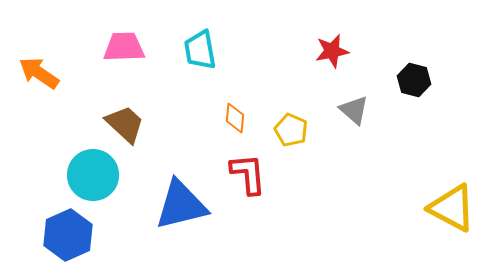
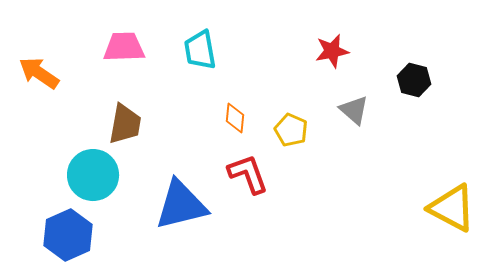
brown trapezoid: rotated 57 degrees clockwise
red L-shape: rotated 15 degrees counterclockwise
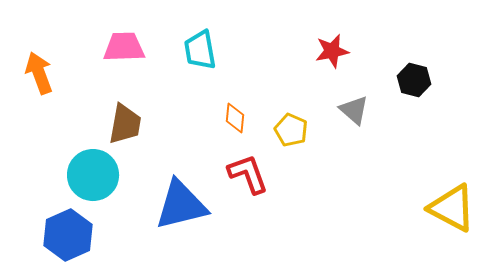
orange arrow: rotated 36 degrees clockwise
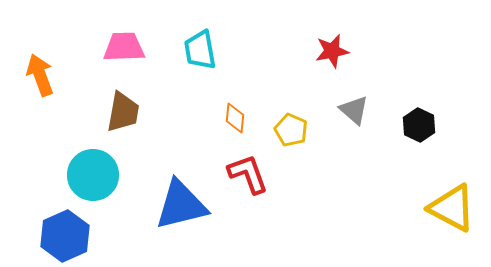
orange arrow: moved 1 px right, 2 px down
black hexagon: moved 5 px right, 45 px down; rotated 12 degrees clockwise
brown trapezoid: moved 2 px left, 12 px up
blue hexagon: moved 3 px left, 1 px down
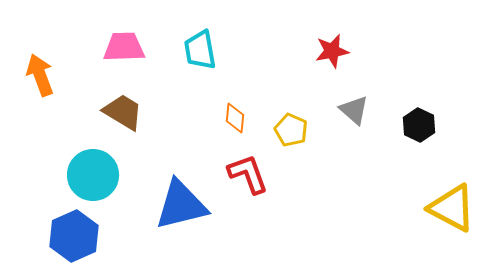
brown trapezoid: rotated 69 degrees counterclockwise
blue hexagon: moved 9 px right
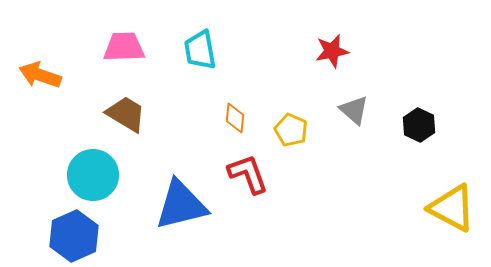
orange arrow: rotated 51 degrees counterclockwise
brown trapezoid: moved 3 px right, 2 px down
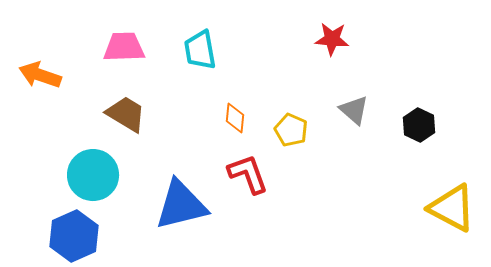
red star: moved 12 px up; rotated 16 degrees clockwise
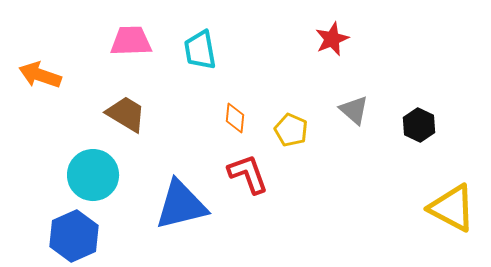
red star: rotated 28 degrees counterclockwise
pink trapezoid: moved 7 px right, 6 px up
